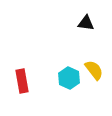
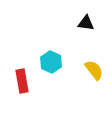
cyan hexagon: moved 18 px left, 16 px up
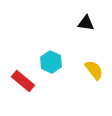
red rectangle: moved 1 px right; rotated 40 degrees counterclockwise
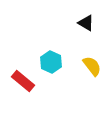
black triangle: rotated 24 degrees clockwise
yellow semicircle: moved 2 px left, 4 px up
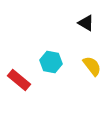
cyan hexagon: rotated 15 degrees counterclockwise
red rectangle: moved 4 px left, 1 px up
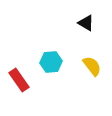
cyan hexagon: rotated 15 degrees counterclockwise
red rectangle: rotated 15 degrees clockwise
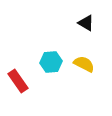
yellow semicircle: moved 8 px left, 2 px up; rotated 25 degrees counterclockwise
red rectangle: moved 1 px left, 1 px down
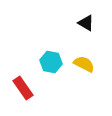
cyan hexagon: rotated 15 degrees clockwise
red rectangle: moved 5 px right, 7 px down
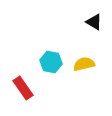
black triangle: moved 8 px right, 1 px up
yellow semicircle: rotated 40 degrees counterclockwise
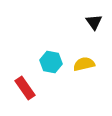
black triangle: rotated 24 degrees clockwise
red rectangle: moved 2 px right
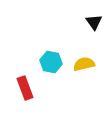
red rectangle: rotated 15 degrees clockwise
